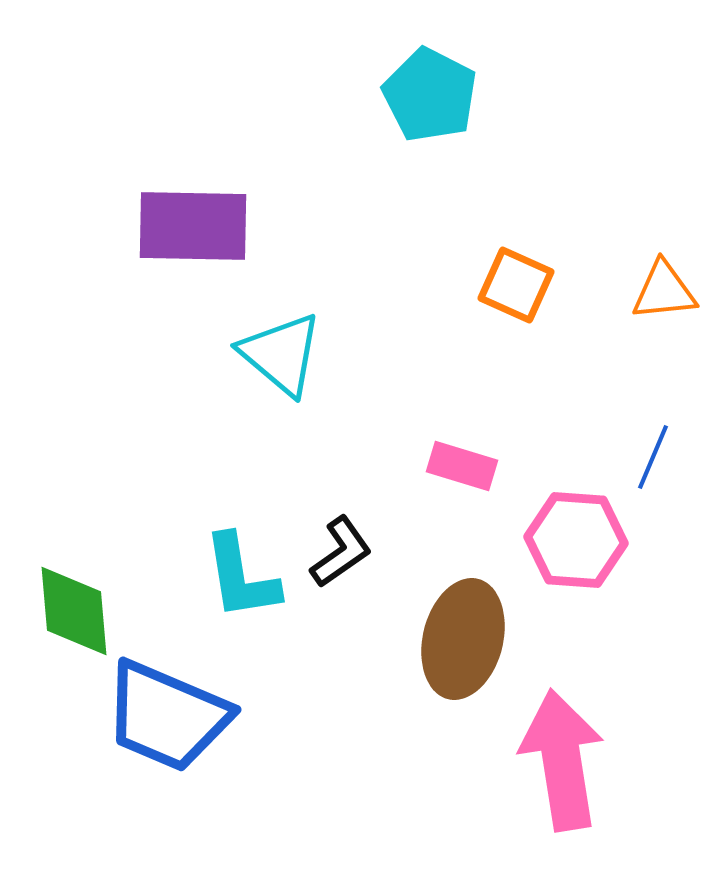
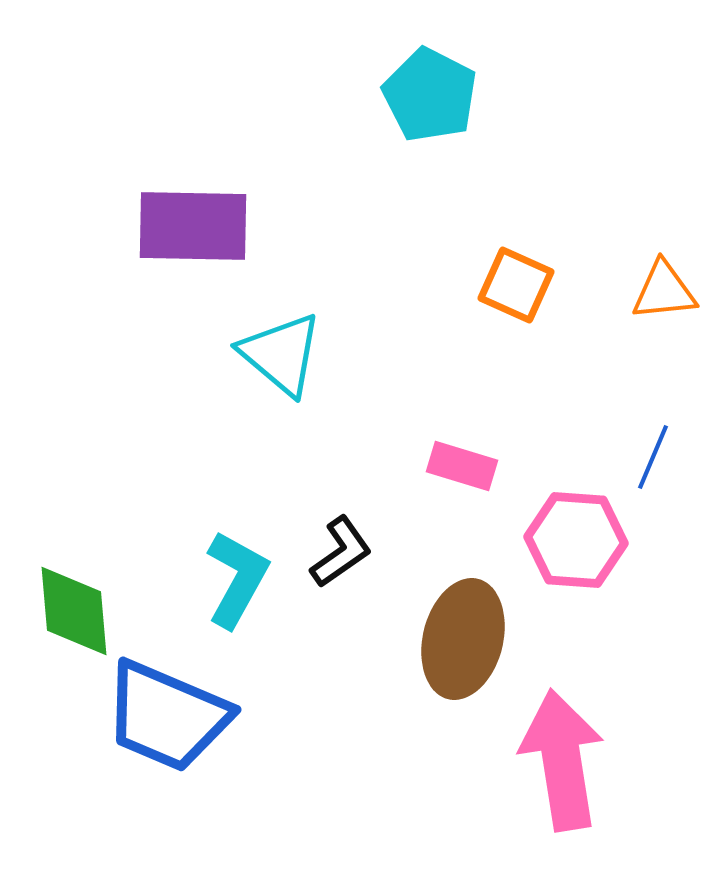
cyan L-shape: moved 4 px left, 2 px down; rotated 142 degrees counterclockwise
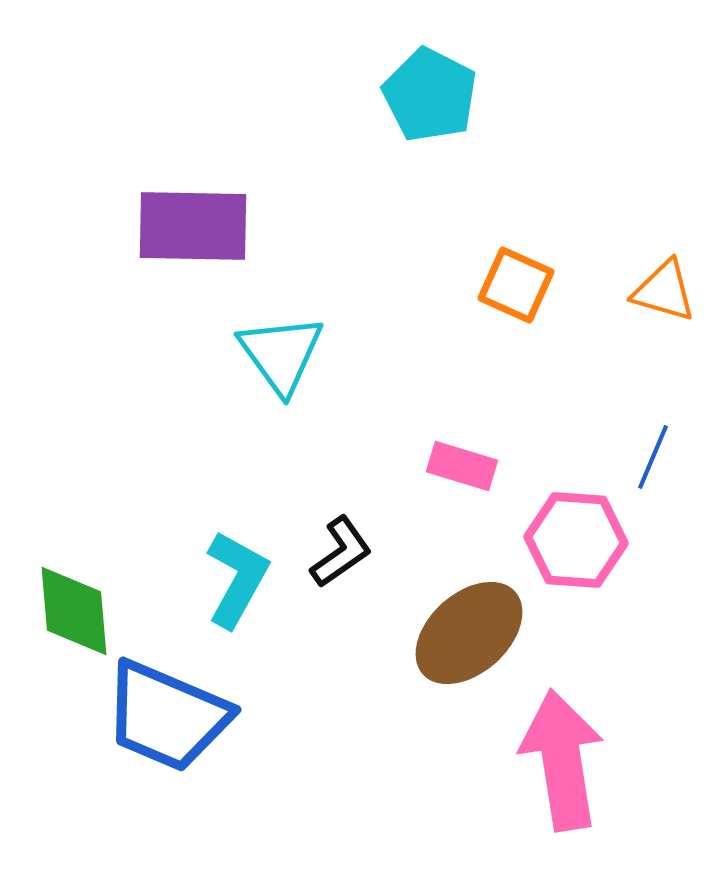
orange triangle: rotated 22 degrees clockwise
cyan triangle: rotated 14 degrees clockwise
brown ellipse: moved 6 px right, 6 px up; rotated 34 degrees clockwise
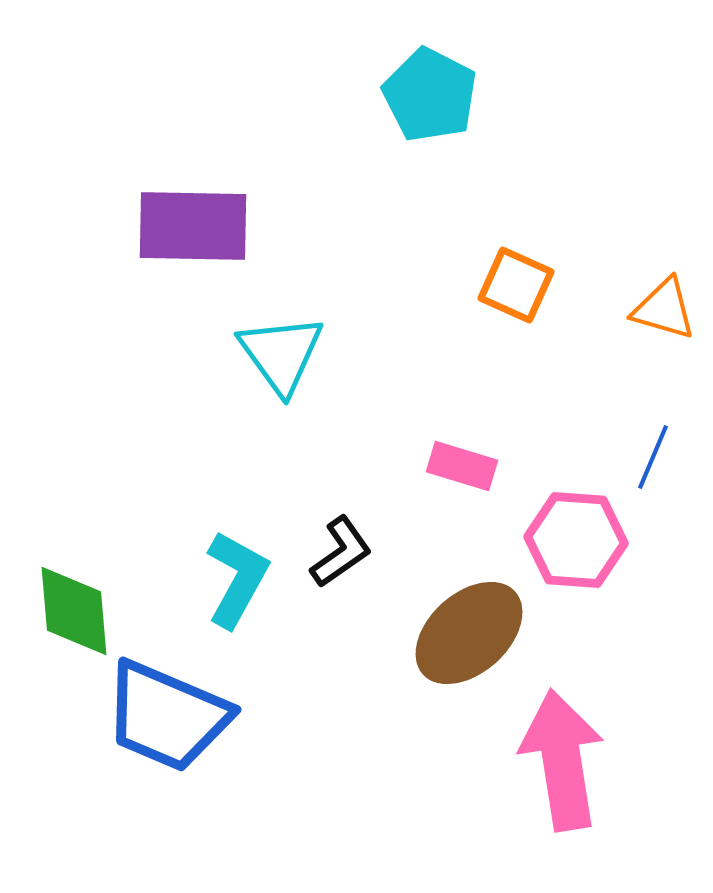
orange triangle: moved 18 px down
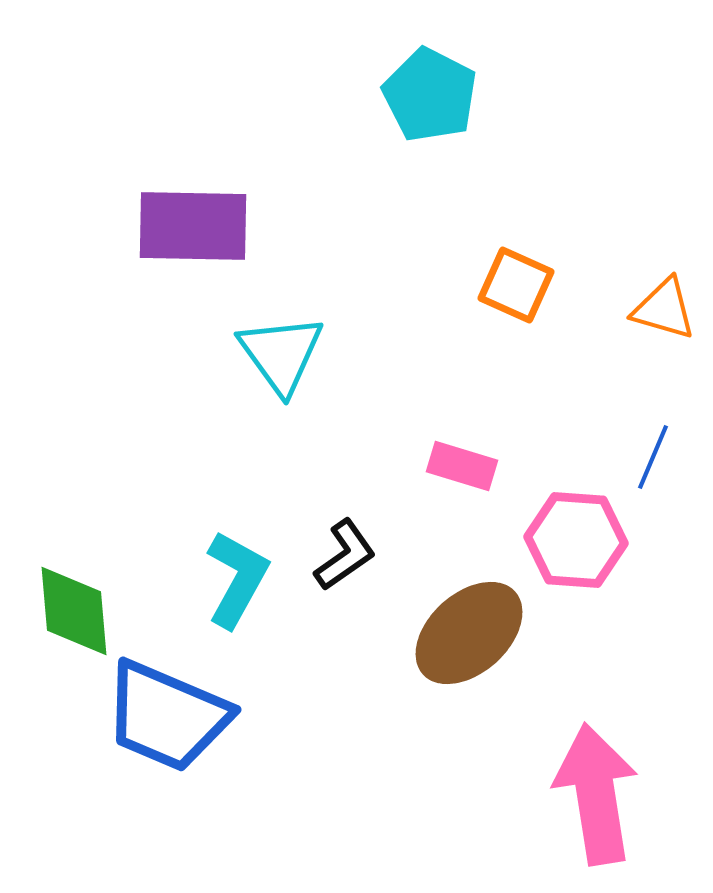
black L-shape: moved 4 px right, 3 px down
pink arrow: moved 34 px right, 34 px down
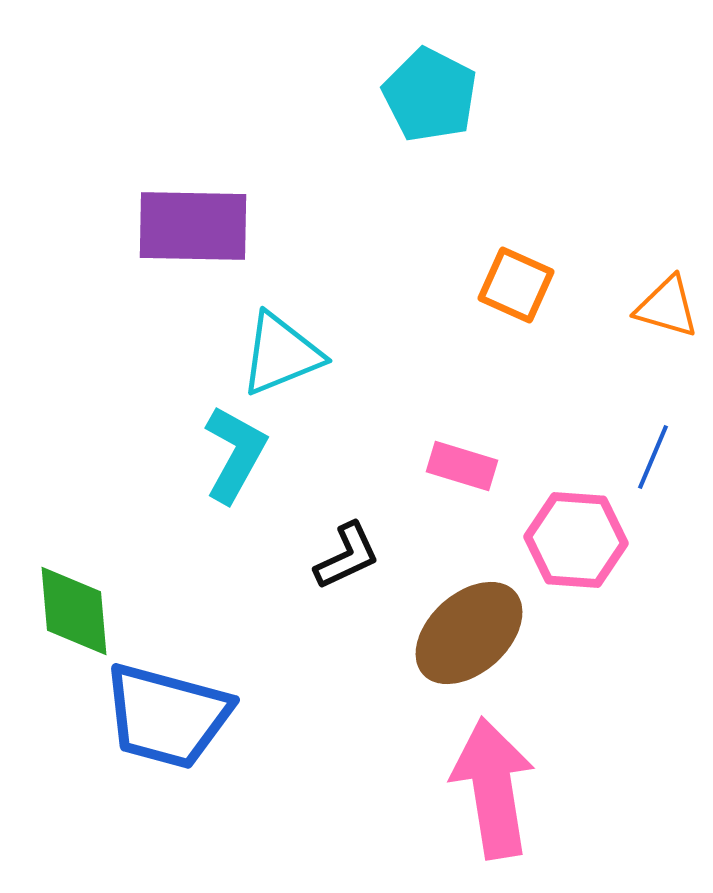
orange triangle: moved 3 px right, 2 px up
cyan triangle: rotated 44 degrees clockwise
black L-shape: moved 2 px right, 1 px down; rotated 10 degrees clockwise
cyan L-shape: moved 2 px left, 125 px up
blue trapezoid: rotated 8 degrees counterclockwise
pink arrow: moved 103 px left, 6 px up
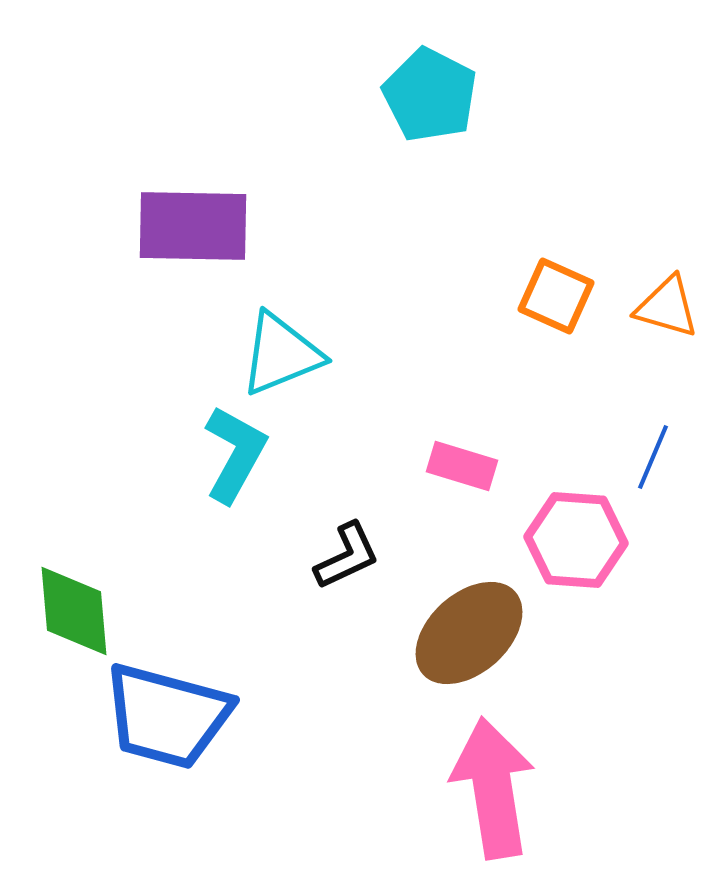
orange square: moved 40 px right, 11 px down
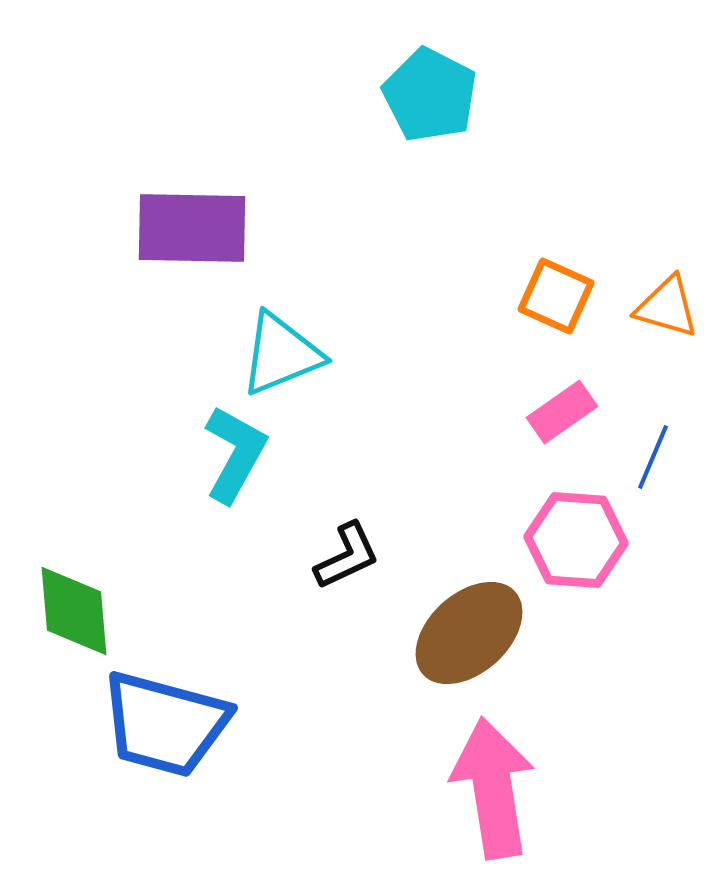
purple rectangle: moved 1 px left, 2 px down
pink rectangle: moved 100 px right, 54 px up; rotated 52 degrees counterclockwise
blue trapezoid: moved 2 px left, 8 px down
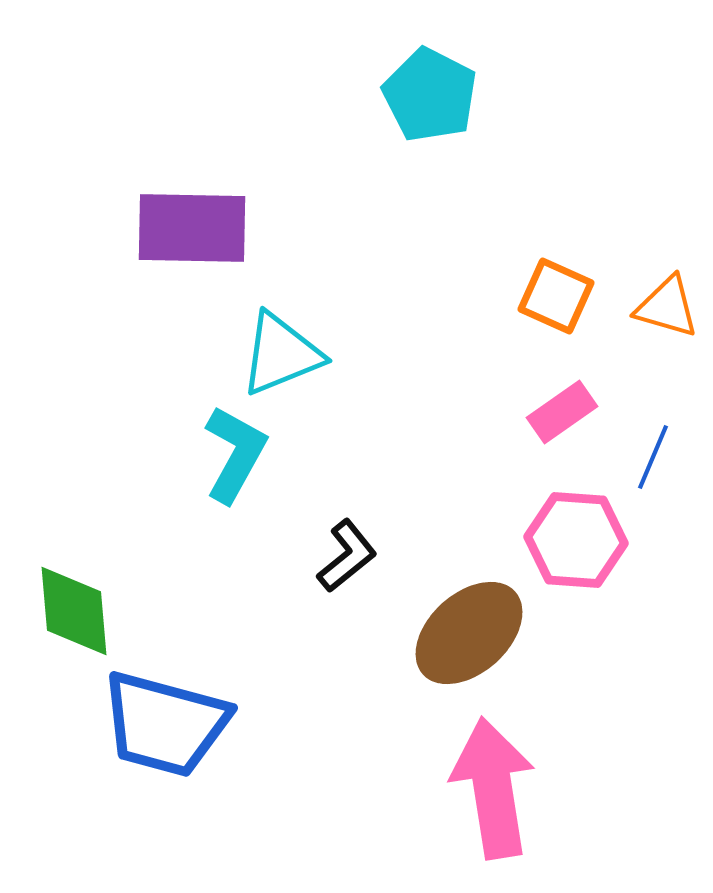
black L-shape: rotated 14 degrees counterclockwise
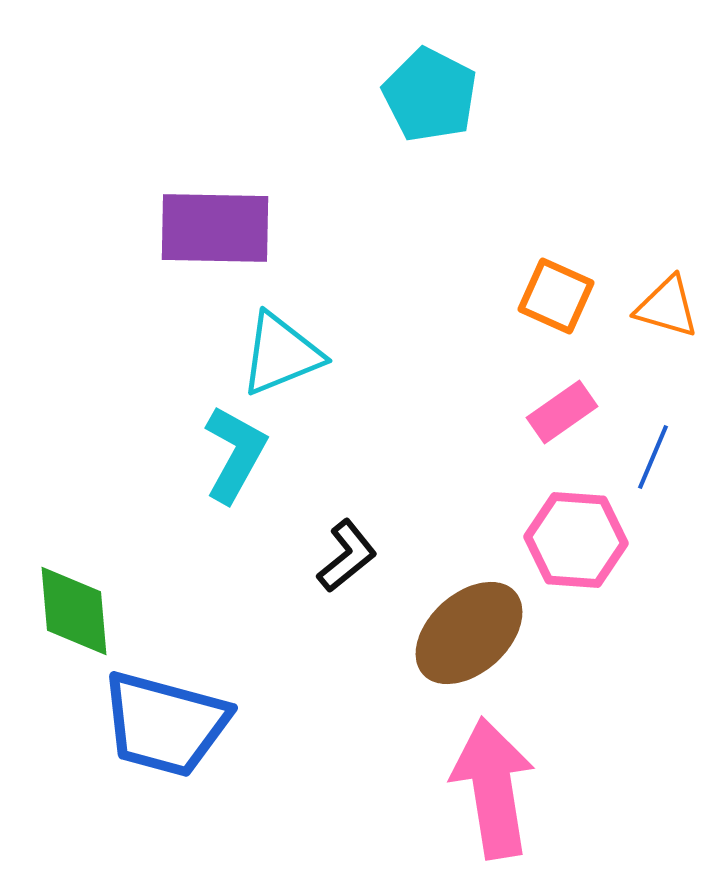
purple rectangle: moved 23 px right
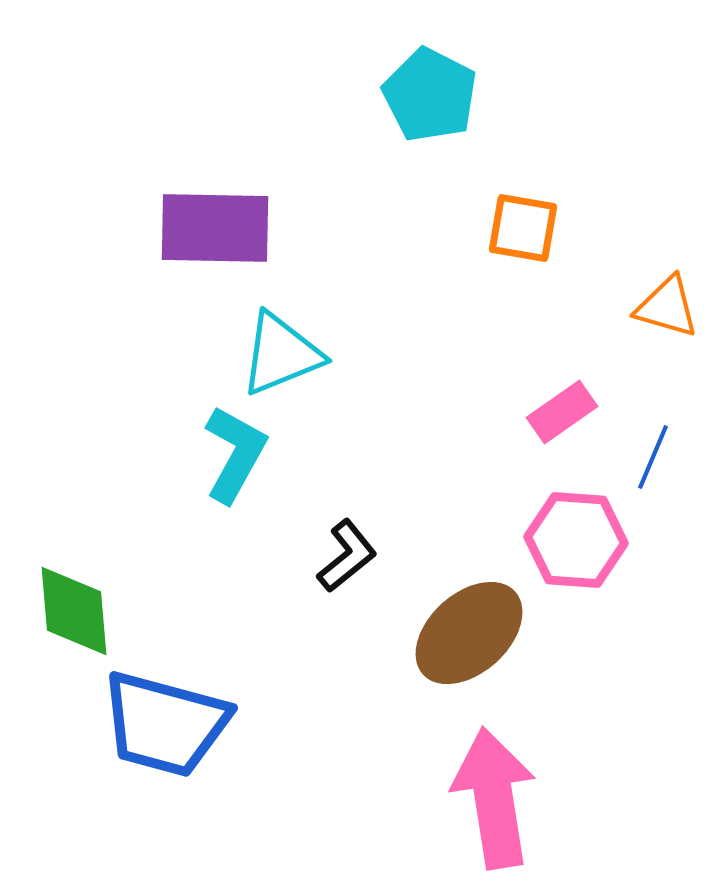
orange square: moved 33 px left, 68 px up; rotated 14 degrees counterclockwise
pink arrow: moved 1 px right, 10 px down
